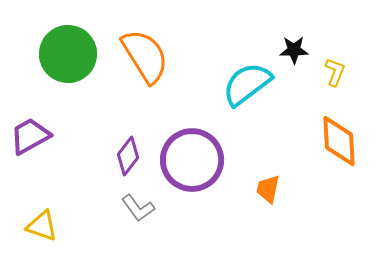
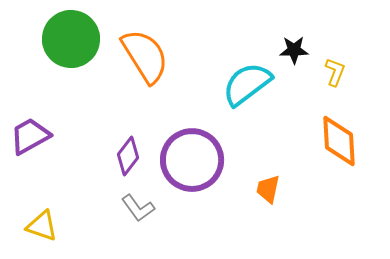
green circle: moved 3 px right, 15 px up
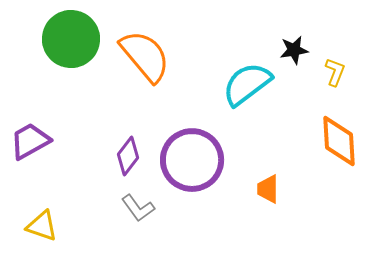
black star: rotated 8 degrees counterclockwise
orange semicircle: rotated 8 degrees counterclockwise
purple trapezoid: moved 5 px down
orange trapezoid: rotated 12 degrees counterclockwise
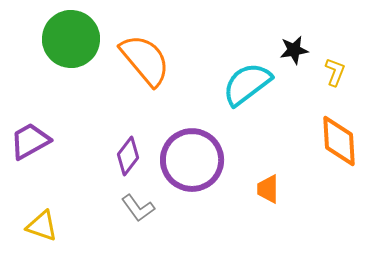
orange semicircle: moved 4 px down
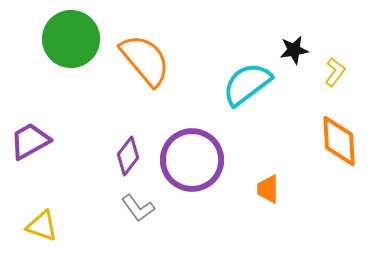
yellow L-shape: rotated 16 degrees clockwise
